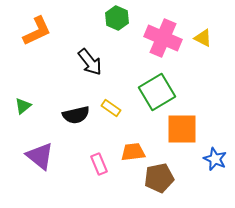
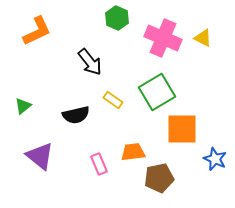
yellow rectangle: moved 2 px right, 8 px up
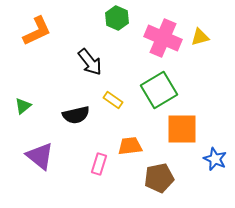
yellow triangle: moved 3 px left, 1 px up; rotated 42 degrees counterclockwise
green square: moved 2 px right, 2 px up
orange trapezoid: moved 3 px left, 6 px up
pink rectangle: rotated 40 degrees clockwise
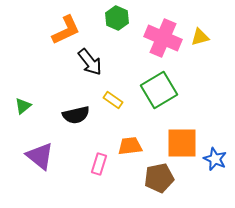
orange L-shape: moved 29 px right, 1 px up
orange square: moved 14 px down
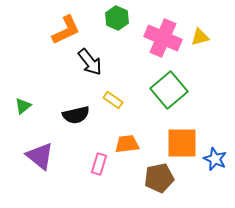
green square: moved 10 px right; rotated 9 degrees counterclockwise
orange trapezoid: moved 3 px left, 2 px up
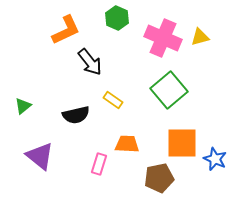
orange trapezoid: rotated 10 degrees clockwise
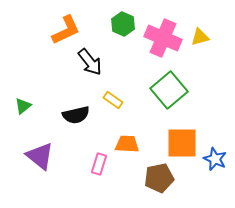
green hexagon: moved 6 px right, 6 px down
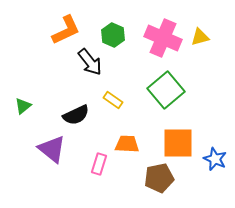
green hexagon: moved 10 px left, 11 px down
green square: moved 3 px left
black semicircle: rotated 12 degrees counterclockwise
orange square: moved 4 px left
purple triangle: moved 12 px right, 7 px up
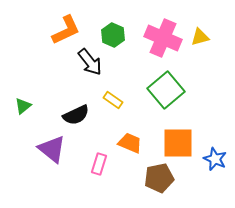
orange trapezoid: moved 3 px right, 1 px up; rotated 20 degrees clockwise
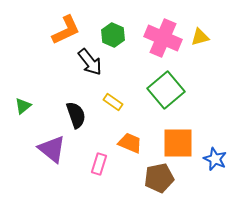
yellow rectangle: moved 2 px down
black semicircle: rotated 84 degrees counterclockwise
